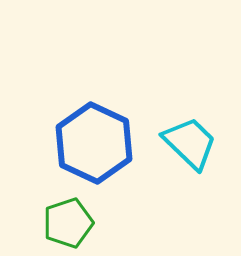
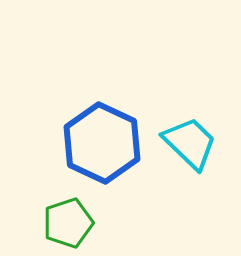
blue hexagon: moved 8 px right
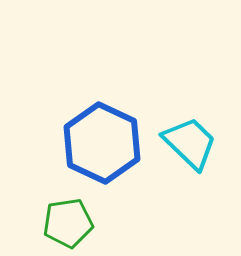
green pentagon: rotated 9 degrees clockwise
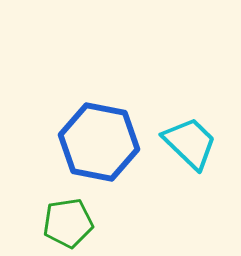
blue hexagon: moved 3 px left, 1 px up; rotated 14 degrees counterclockwise
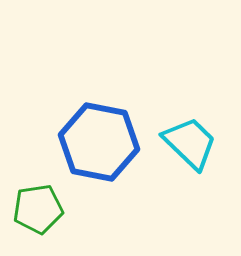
green pentagon: moved 30 px left, 14 px up
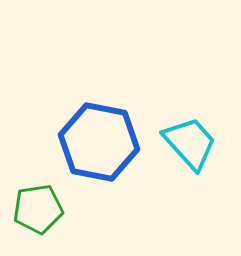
cyan trapezoid: rotated 4 degrees clockwise
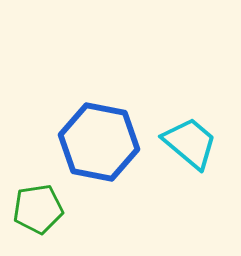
cyan trapezoid: rotated 8 degrees counterclockwise
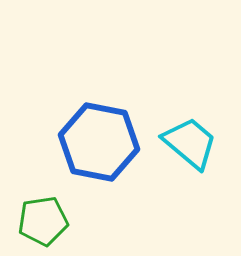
green pentagon: moved 5 px right, 12 px down
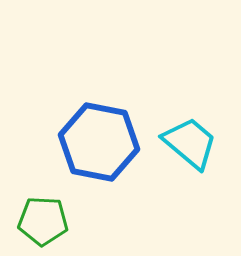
green pentagon: rotated 12 degrees clockwise
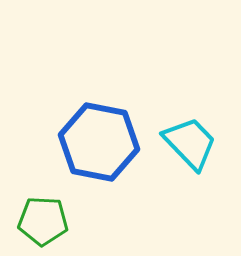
cyan trapezoid: rotated 6 degrees clockwise
